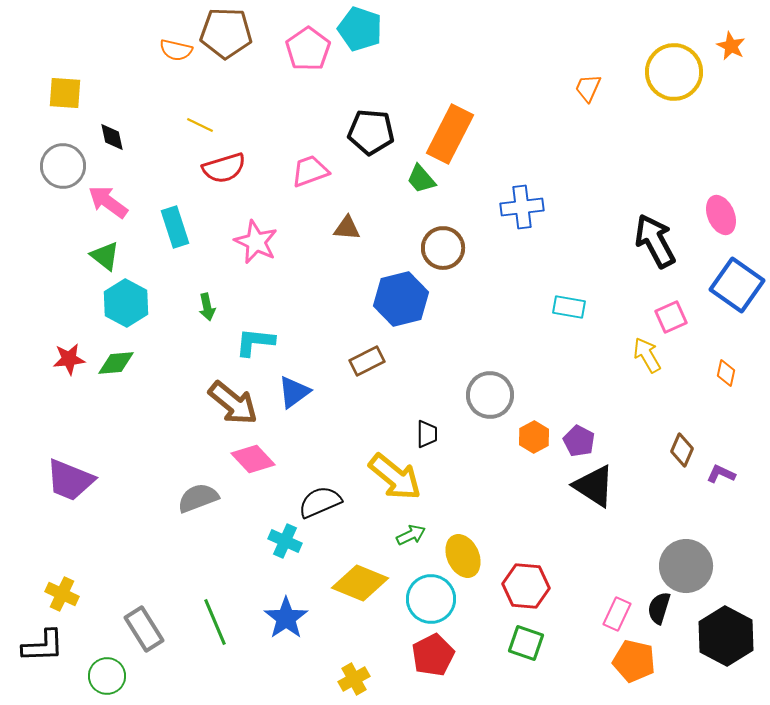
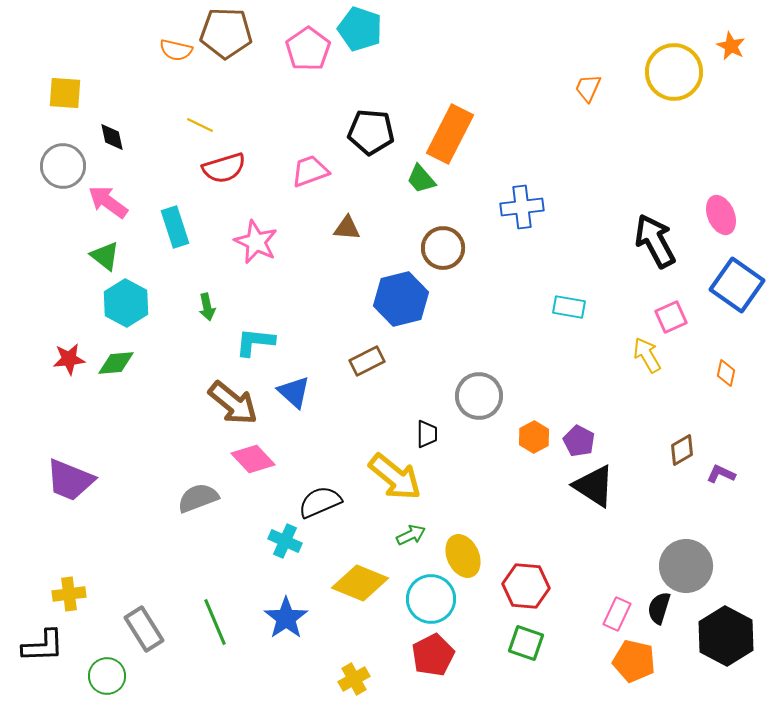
blue triangle at (294, 392): rotated 42 degrees counterclockwise
gray circle at (490, 395): moved 11 px left, 1 px down
brown diamond at (682, 450): rotated 36 degrees clockwise
yellow cross at (62, 594): moved 7 px right; rotated 32 degrees counterclockwise
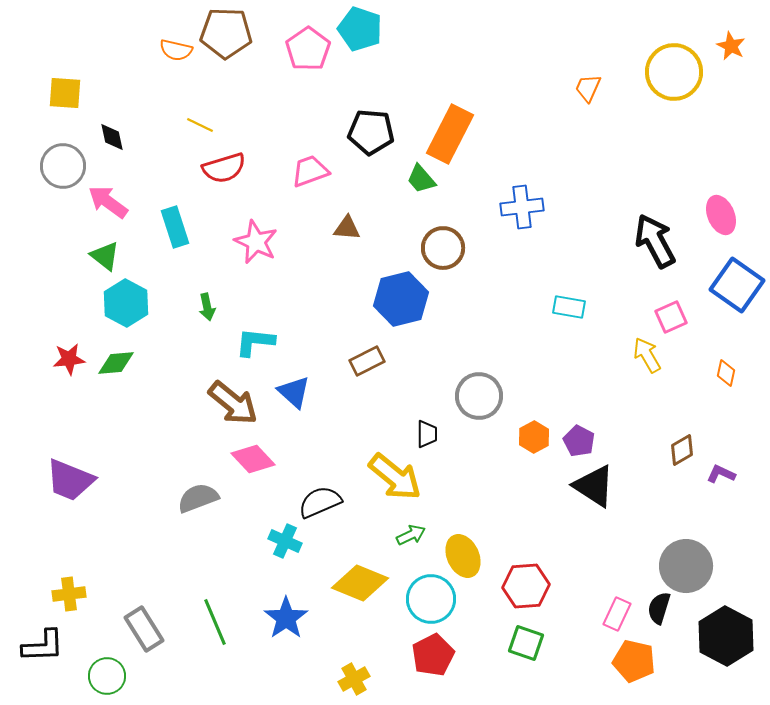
red hexagon at (526, 586): rotated 9 degrees counterclockwise
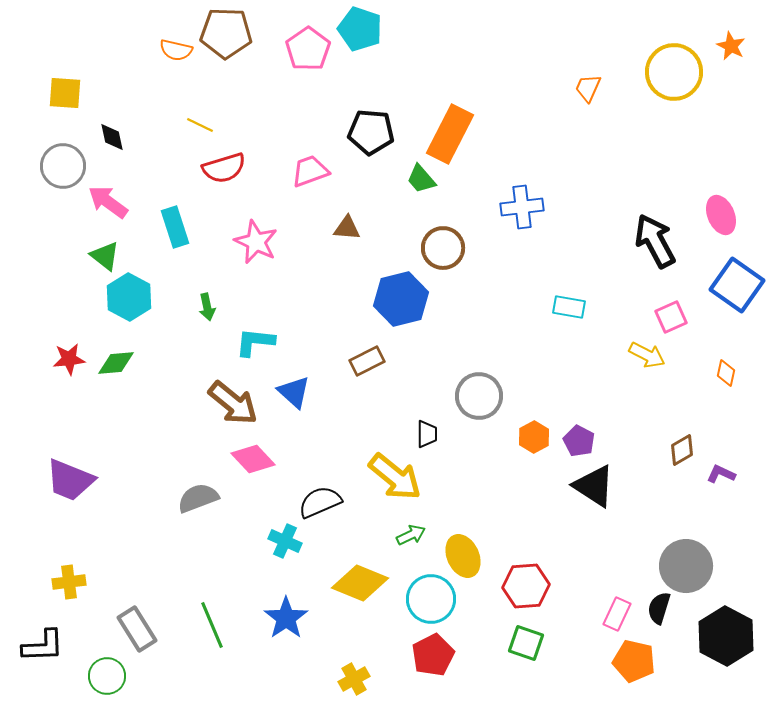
cyan hexagon at (126, 303): moved 3 px right, 6 px up
yellow arrow at (647, 355): rotated 147 degrees clockwise
yellow cross at (69, 594): moved 12 px up
green line at (215, 622): moved 3 px left, 3 px down
gray rectangle at (144, 629): moved 7 px left
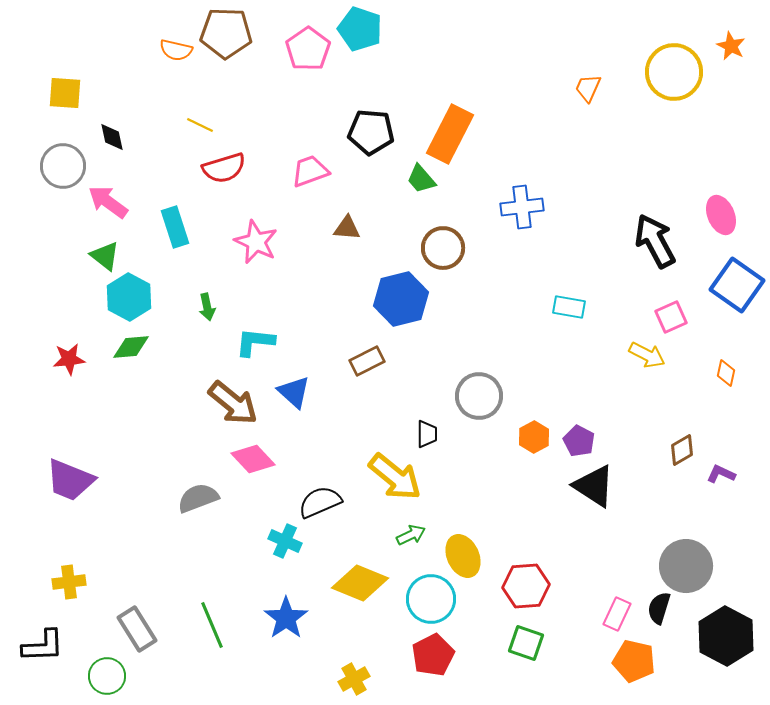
green diamond at (116, 363): moved 15 px right, 16 px up
